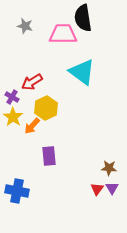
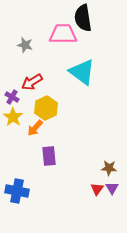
gray star: moved 19 px down
orange arrow: moved 3 px right, 2 px down
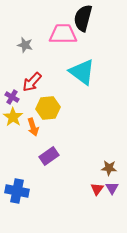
black semicircle: rotated 24 degrees clockwise
red arrow: rotated 15 degrees counterclockwise
yellow hexagon: moved 2 px right; rotated 20 degrees clockwise
orange arrow: moved 2 px left, 1 px up; rotated 60 degrees counterclockwise
purple rectangle: rotated 60 degrees clockwise
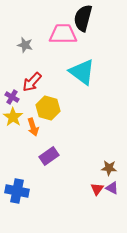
yellow hexagon: rotated 20 degrees clockwise
purple triangle: rotated 32 degrees counterclockwise
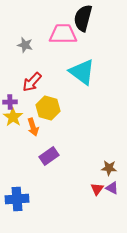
purple cross: moved 2 px left, 5 px down; rotated 32 degrees counterclockwise
blue cross: moved 8 px down; rotated 15 degrees counterclockwise
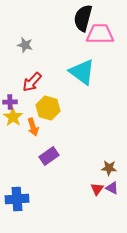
pink trapezoid: moved 37 px right
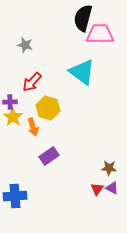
blue cross: moved 2 px left, 3 px up
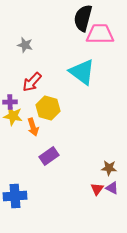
yellow star: moved 1 px up; rotated 24 degrees counterclockwise
